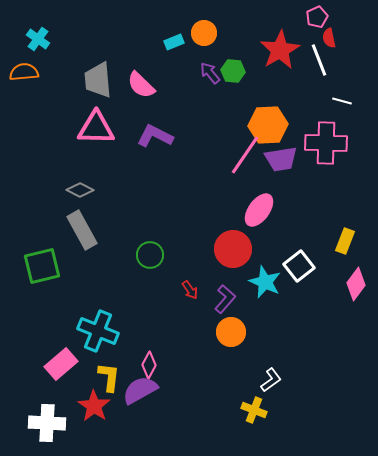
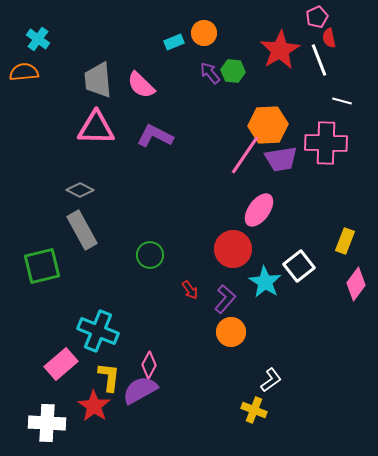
cyan star at (265, 282): rotated 8 degrees clockwise
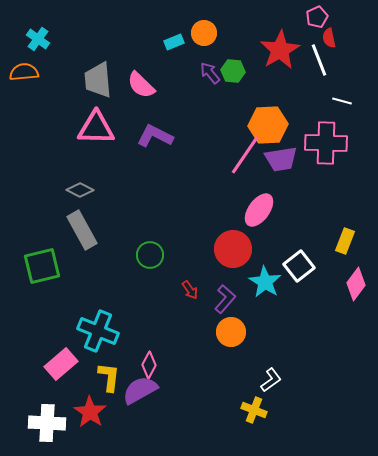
red star at (94, 406): moved 4 px left, 6 px down
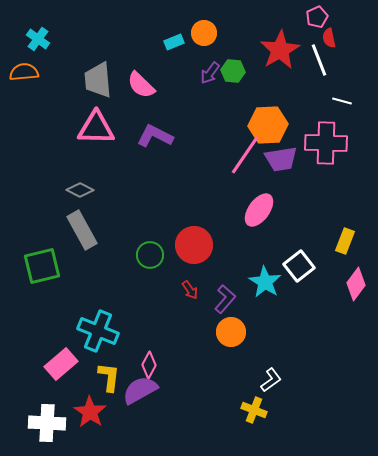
purple arrow at (210, 73): rotated 105 degrees counterclockwise
red circle at (233, 249): moved 39 px left, 4 px up
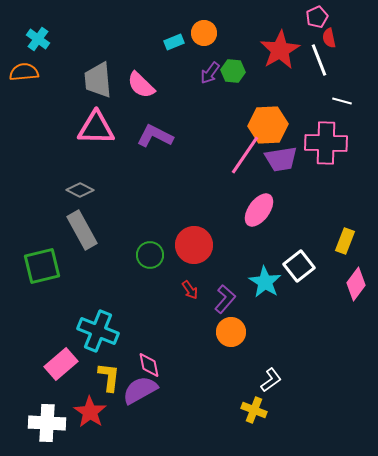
pink diamond at (149, 365): rotated 40 degrees counterclockwise
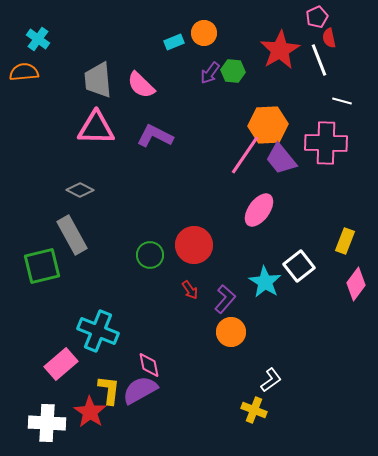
purple trapezoid at (281, 159): rotated 60 degrees clockwise
gray rectangle at (82, 230): moved 10 px left, 5 px down
yellow L-shape at (109, 377): moved 13 px down
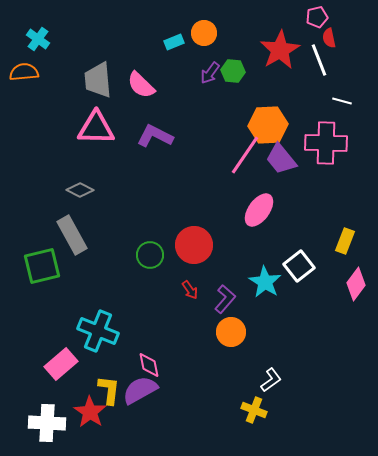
pink pentagon at (317, 17): rotated 10 degrees clockwise
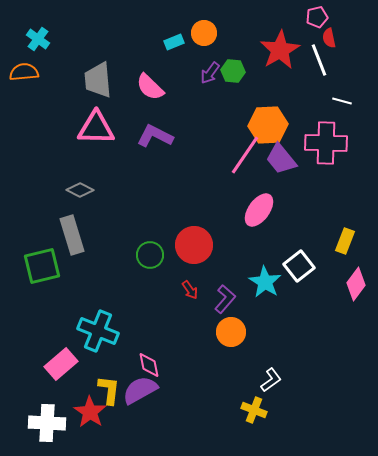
pink semicircle at (141, 85): moved 9 px right, 2 px down
gray rectangle at (72, 235): rotated 12 degrees clockwise
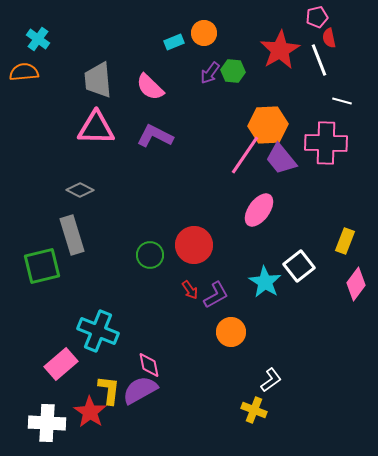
purple L-shape at (225, 299): moved 9 px left, 4 px up; rotated 20 degrees clockwise
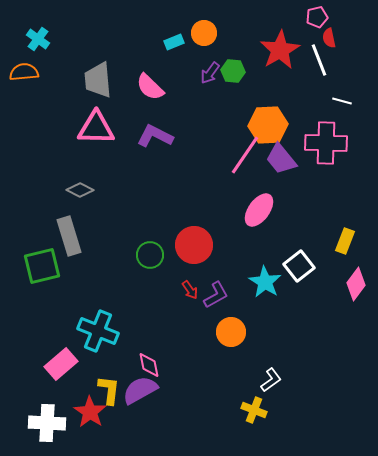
gray rectangle at (72, 235): moved 3 px left, 1 px down
